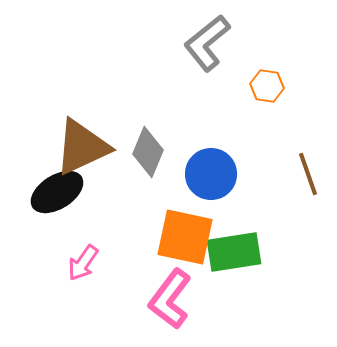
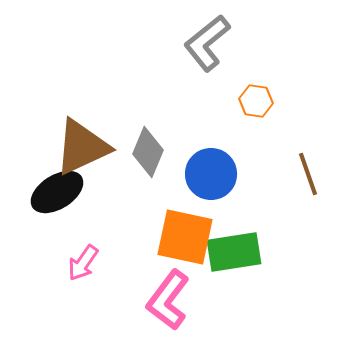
orange hexagon: moved 11 px left, 15 px down
pink L-shape: moved 2 px left, 1 px down
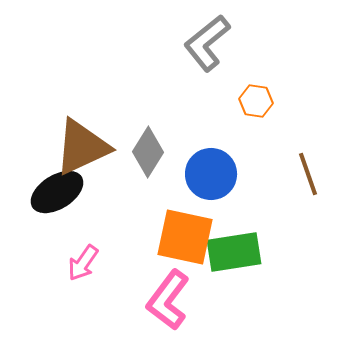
gray diamond: rotated 9 degrees clockwise
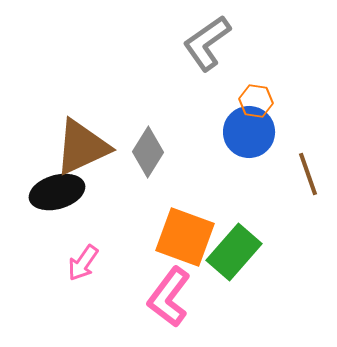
gray L-shape: rotated 4 degrees clockwise
blue circle: moved 38 px right, 42 px up
black ellipse: rotated 16 degrees clockwise
orange square: rotated 8 degrees clockwise
green rectangle: rotated 40 degrees counterclockwise
pink L-shape: moved 1 px right, 3 px up
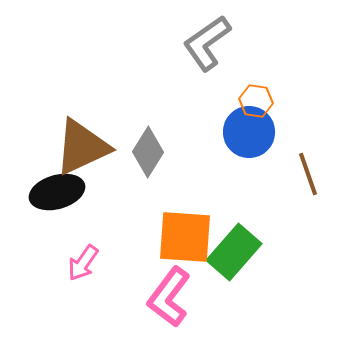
orange square: rotated 16 degrees counterclockwise
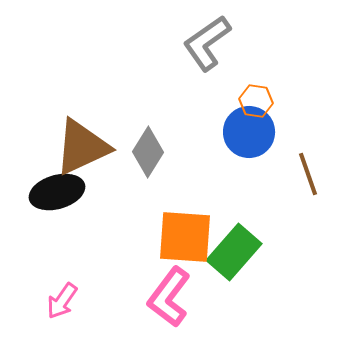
pink arrow: moved 21 px left, 38 px down
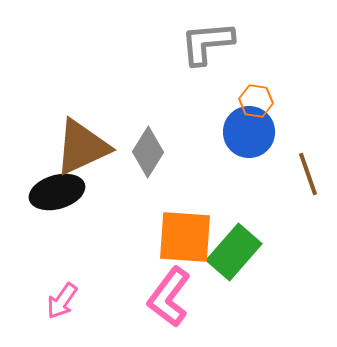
gray L-shape: rotated 30 degrees clockwise
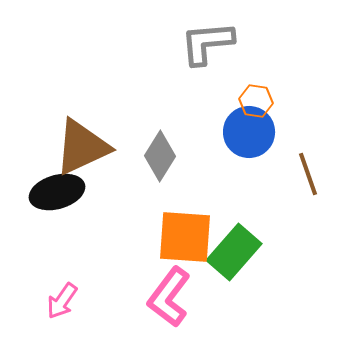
gray diamond: moved 12 px right, 4 px down
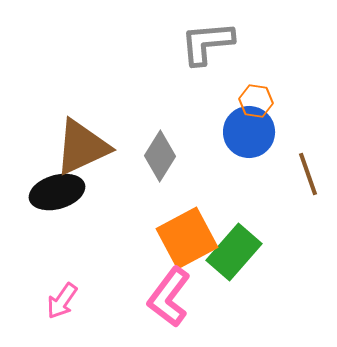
orange square: moved 2 px right, 1 px down; rotated 32 degrees counterclockwise
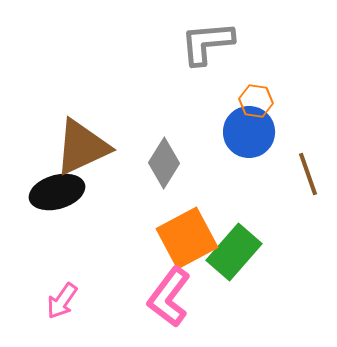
gray diamond: moved 4 px right, 7 px down
